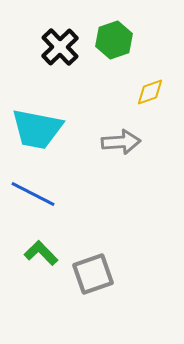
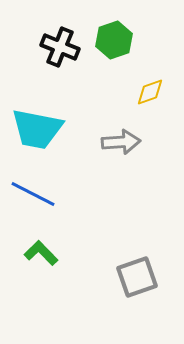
black cross: rotated 24 degrees counterclockwise
gray square: moved 44 px right, 3 px down
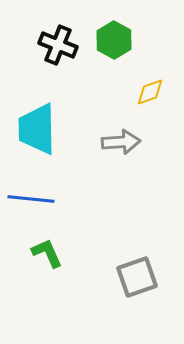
green hexagon: rotated 12 degrees counterclockwise
black cross: moved 2 px left, 2 px up
cyan trapezoid: rotated 78 degrees clockwise
blue line: moved 2 px left, 5 px down; rotated 21 degrees counterclockwise
green L-shape: moved 6 px right; rotated 20 degrees clockwise
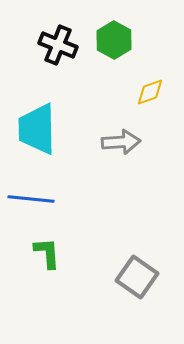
green L-shape: rotated 20 degrees clockwise
gray square: rotated 36 degrees counterclockwise
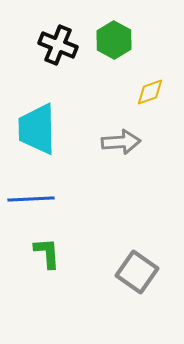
blue line: rotated 9 degrees counterclockwise
gray square: moved 5 px up
